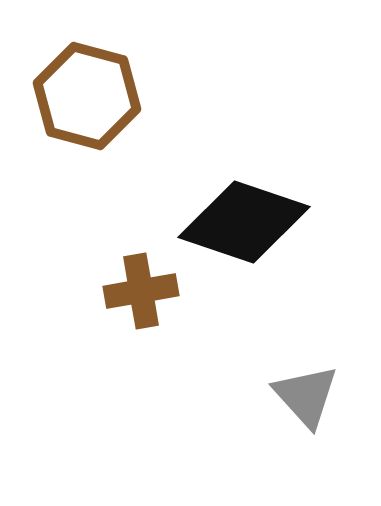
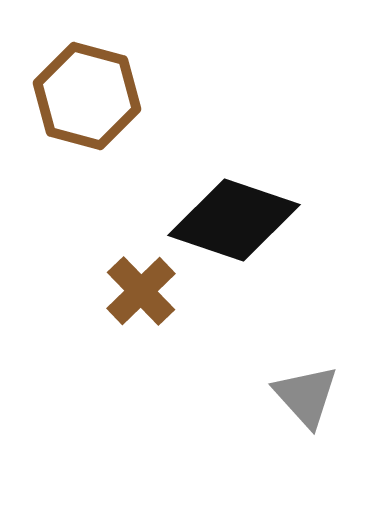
black diamond: moved 10 px left, 2 px up
brown cross: rotated 34 degrees counterclockwise
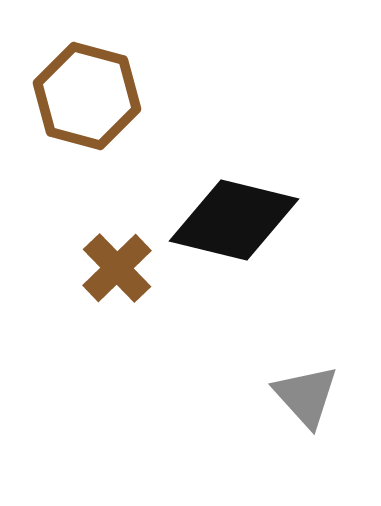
black diamond: rotated 5 degrees counterclockwise
brown cross: moved 24 px left, 23 px up
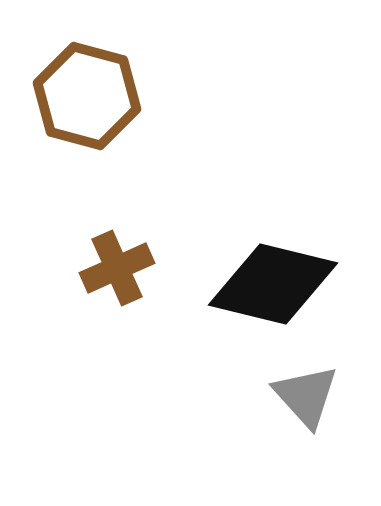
black diamond: moved 39 px right, 64 px down
brown cross: rotated 20 degrees clockwise
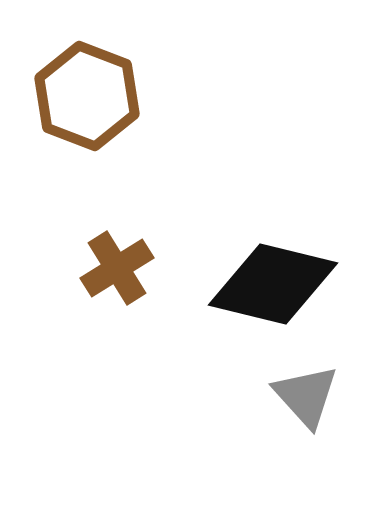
brown hexagon: rotated 6 degrees clockwise
brown cross: rotated 8 degrees counterclockwise
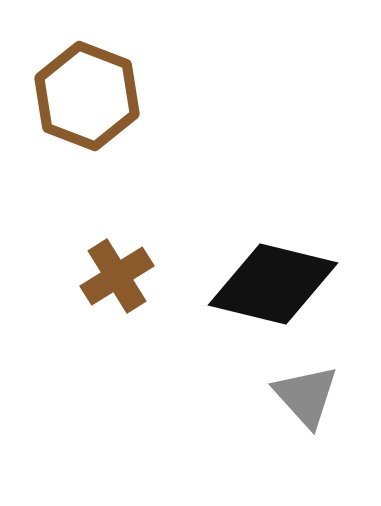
brown cross: moved 8 px down
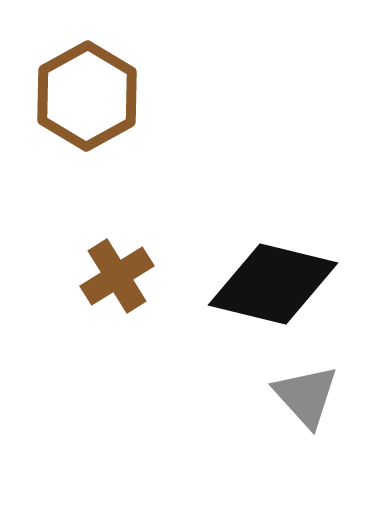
brown hexagon: rotated 10 degrees clockwise
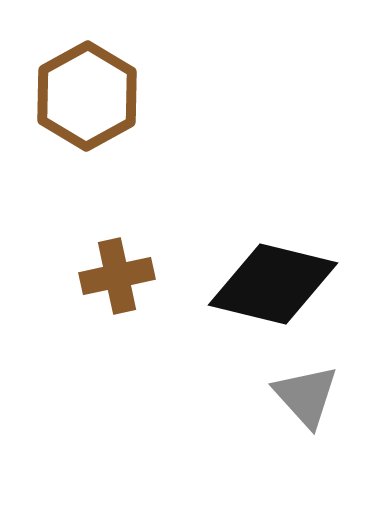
brown cross: rotated 20 degrees clockwise
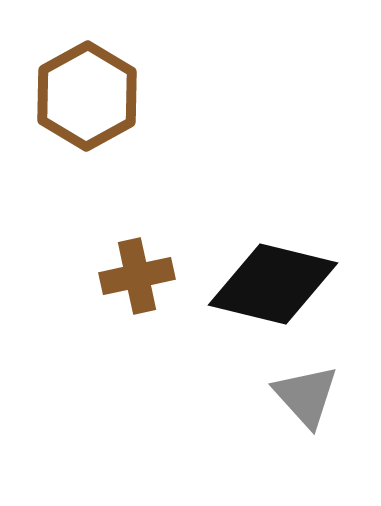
brown cross: moved 20 px right
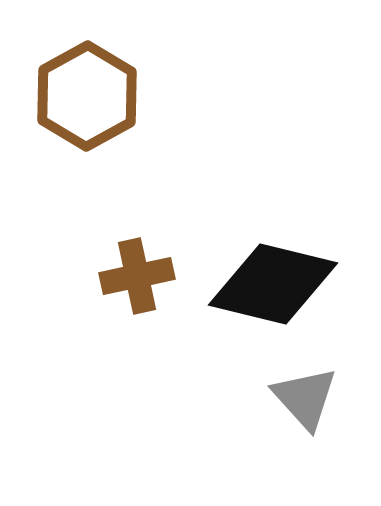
gray triangle: moved 1 px left, 2 px down
